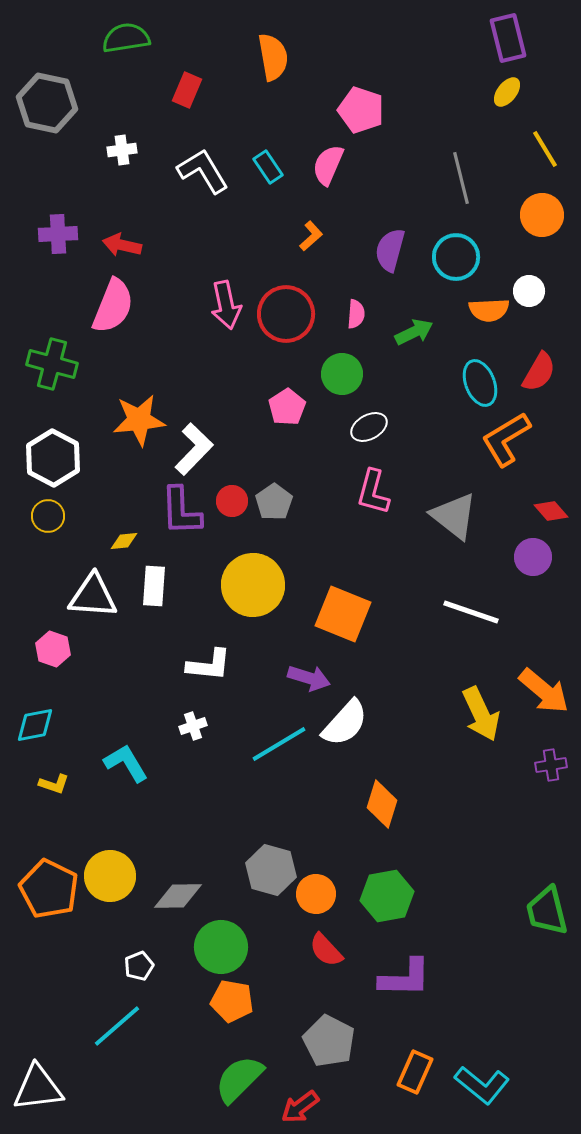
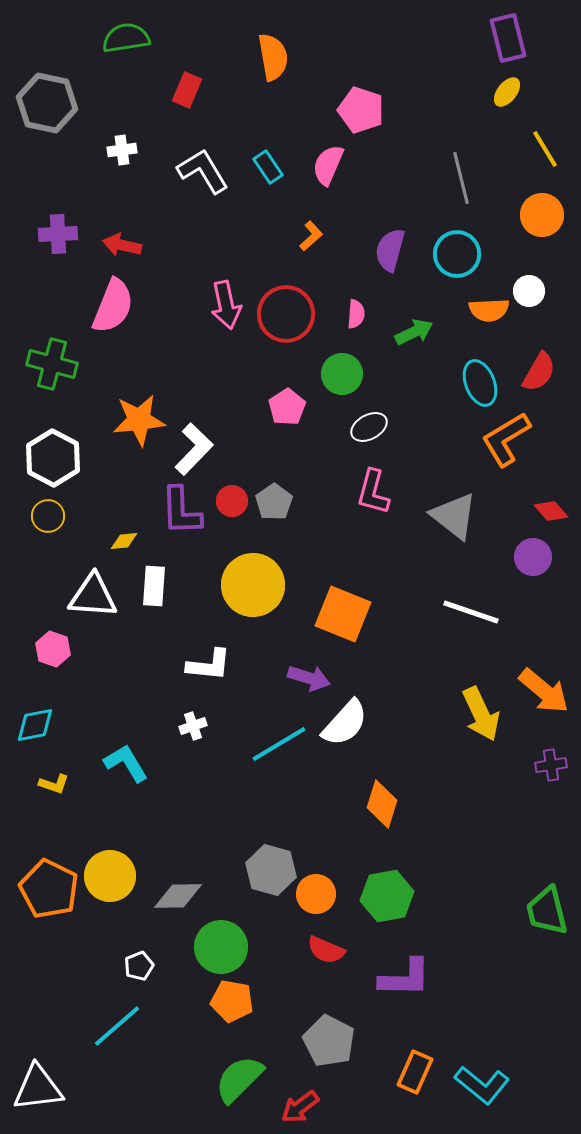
cyan circle at (456, 257): moved 1 px right, 3 px up
red semicircle at (326, 950): rotated 24 degrees counterclockwise
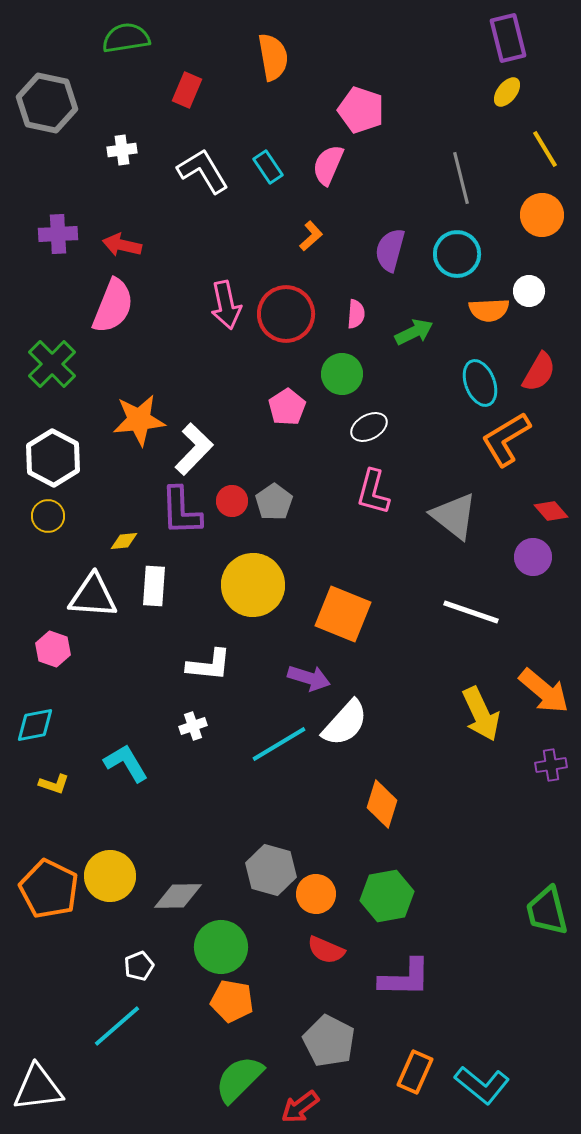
green cross at (52, 364): rotated 30 degrees clockwise
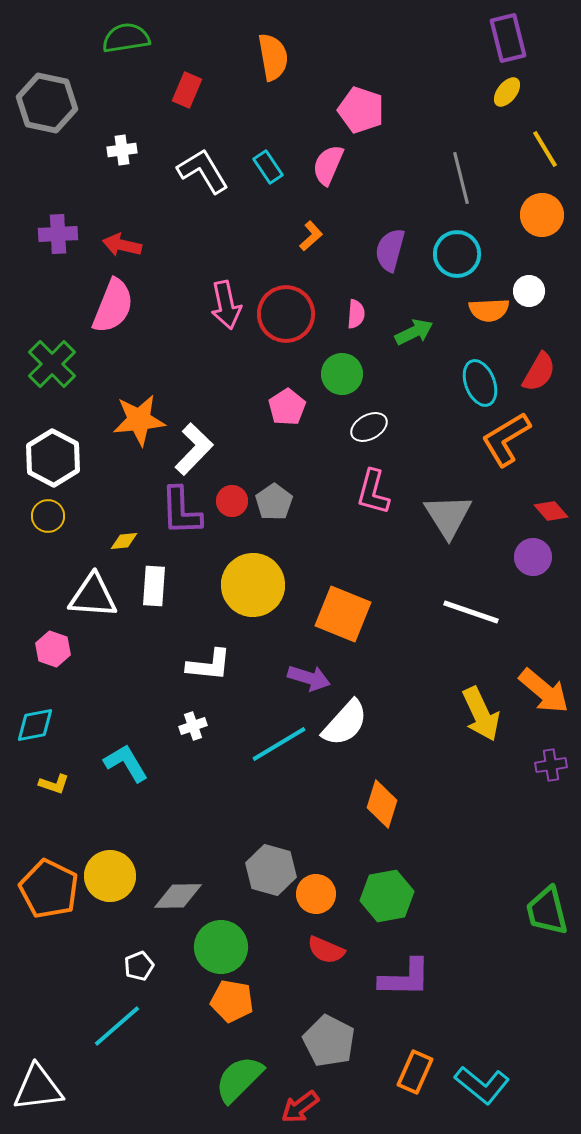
gray triangle at (454, 516): moved 6 px left; rotated 20 degrees clockwise
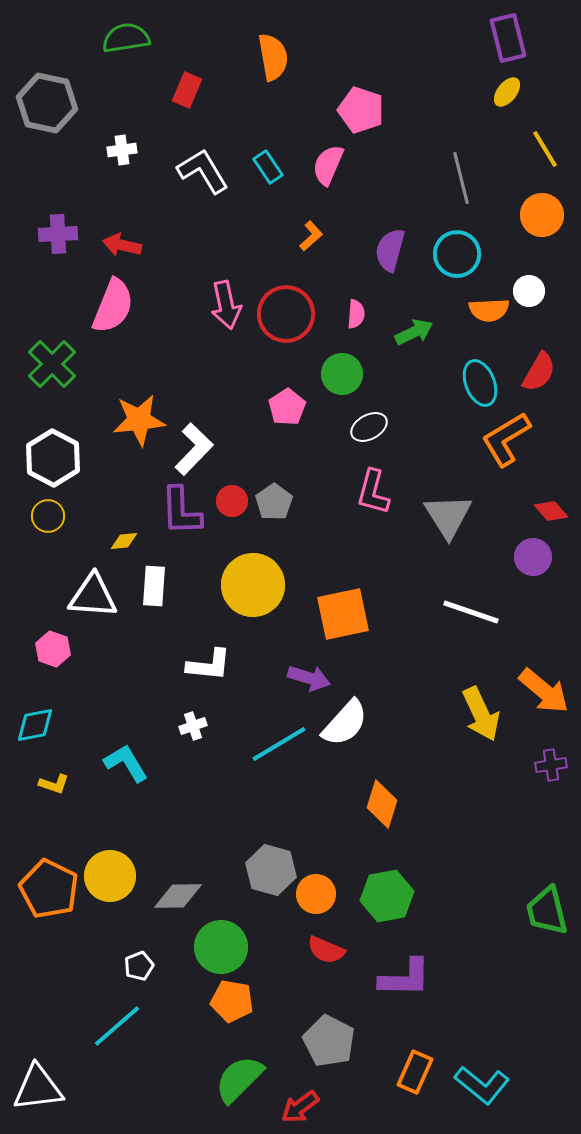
orange square at (343, 614): rotated 34 degrees counterclockwise
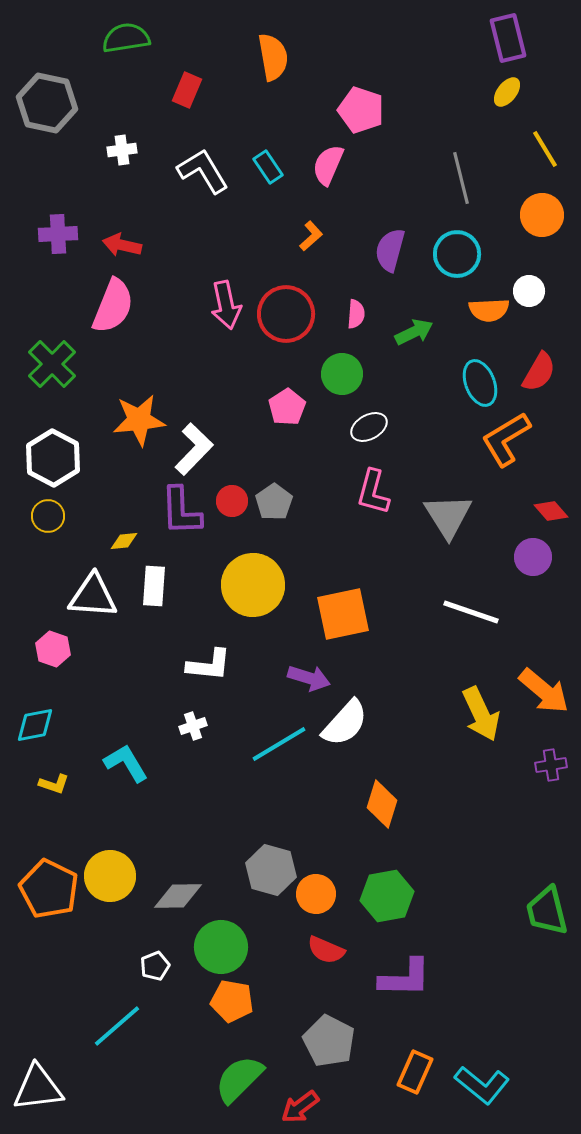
white pentagon at (139, 966): moved 16 px right
